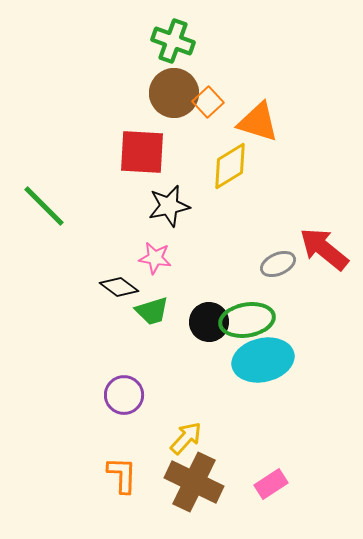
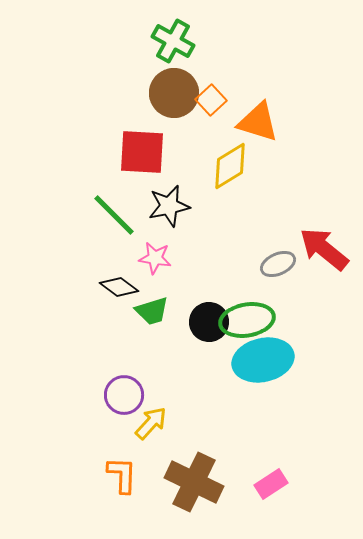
green cross: rotated 9 degrees clockwise
orange square: moved 3 px right, 2 px up
green line: moved 70 px right, 9 px down
yellow arrow: moved 35 px left, 15 px up
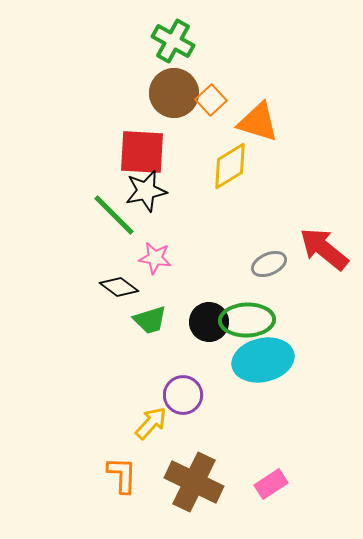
black star: moved 23 px left, 15 px up
gray ellipse: moved 9 px left
green trapezoid: moved 2 px left, 9 px down
green ellipse: rotated 8 degrees clockwise
purple circle: moved 59 px right
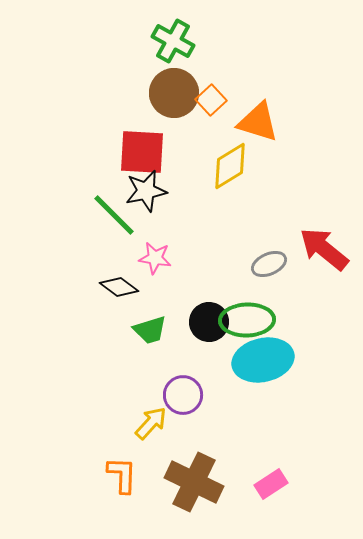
green trapezoid: moved 10 px down
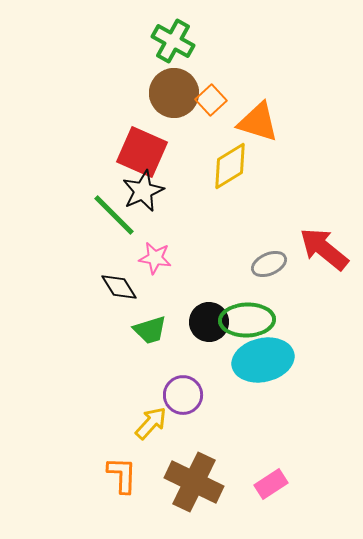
red square: rotated 21 degrees clockwise
black star: moved 3 px left; rotated 12 degrees counterclockwise
black diamond: rotated 21 degrees clockwise
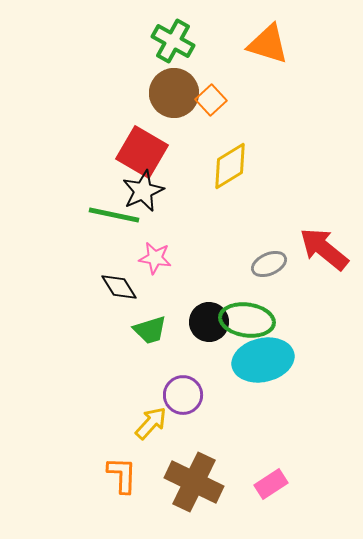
orange triangle: moved 10 px right, 78 px up
red square: rotated 6 degrees clockwise
green line: rotated 33 degrees counterclockwise
green ellipse: rotated 10 degrees clockwise
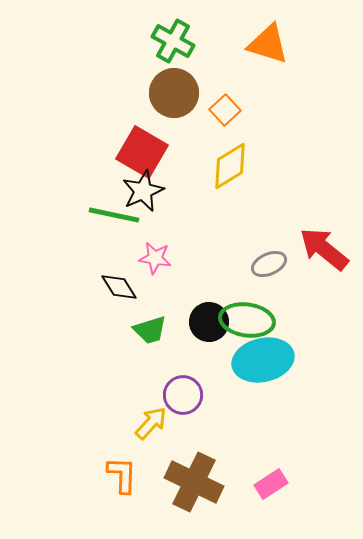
orange square: moved 14 px right, 10 px down
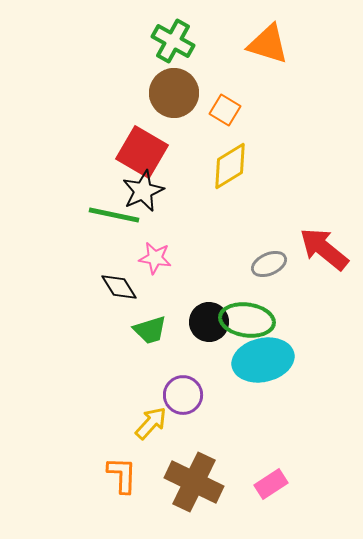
orange square: rotated 16 degrees counterclockwise
